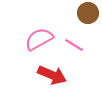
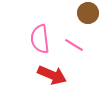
pink semicircle: moved 1 px right; rotated 68 degrees counterclockwise
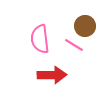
brown circle: moved 3 px left, 13 px down
red arrow: rotated 24 degrees counterclockwise
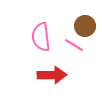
pink semicircle: moved 1 px right, 2 px up
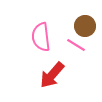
pink line: moved 2 px right
red arrow: rotated 132 degrees clockwise
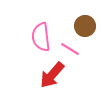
pink line: moved 6 px left, 4 px down
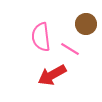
brown circle: moved 1 px right, 2 px up
red arrow: rotated 20 degrees clockwise
